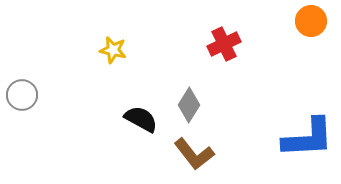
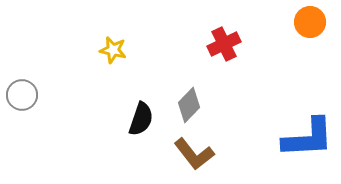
orange circle: moved 1 px left, 1 px down
gray diamond: rotated 12 degrees clockwise
black semicircle: rotated 80 degrees clockwise
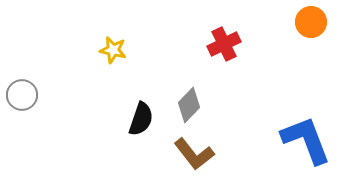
orange circle: moved 1 px right
blue L-shape: moved 2 px left, 2 px down; rotated 108 degrees counterclockwise
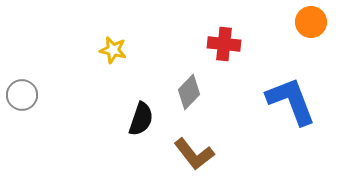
red cross: rotated 32 degrees clockwise
gray diamond: moved 13 px up
blue L-shape: moved 15 px left, 39 px up
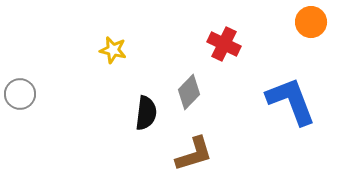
red cross: rotated 20 degrees clockwise
gray circle: moved 2 px left, 1 px up
black semicircle: moved 5 px right, 6 px up; rotated 12 degrees counterclockwise
brown L-shape: rotated 69 degrees counterclockwise
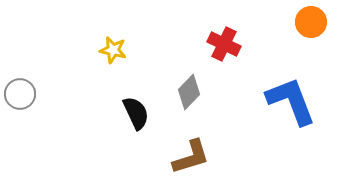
black semicircle: moved 10 px left; rotated 32 degrees counterclockwise
brown L-shape: moved 3 px left, 3 px down
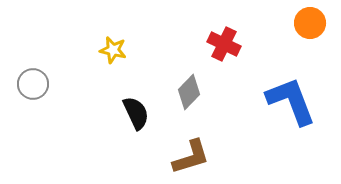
orange circle: moved 1 px left, 1 px down
gray circle: moved 13 px right, 10 px up
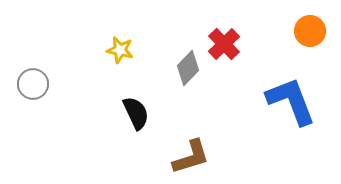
orange circle: moved 8 px down
red cross: rotated 20 degrees clockwise
yellow star: moved 7 px right
gray diamond: moved 1 px left, 24 px up
